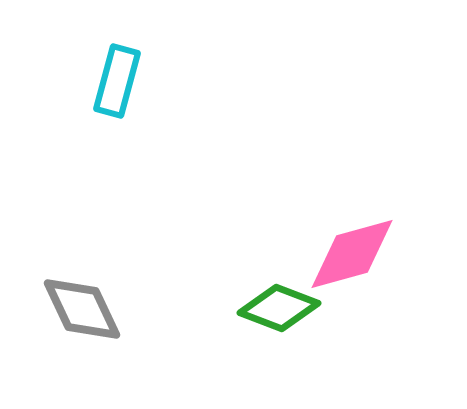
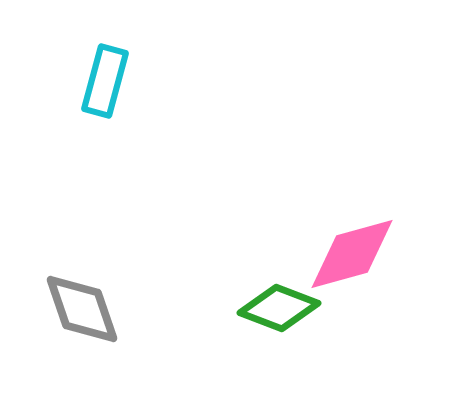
cyan rectangle: moved 12 px left
gray diamond: rotated 6 degrees clockwise
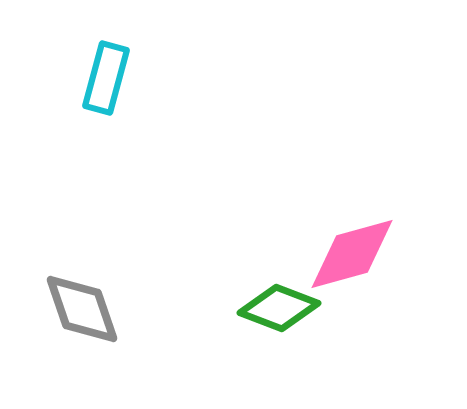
cyan rectangle: moved 1 px right, 3 px up
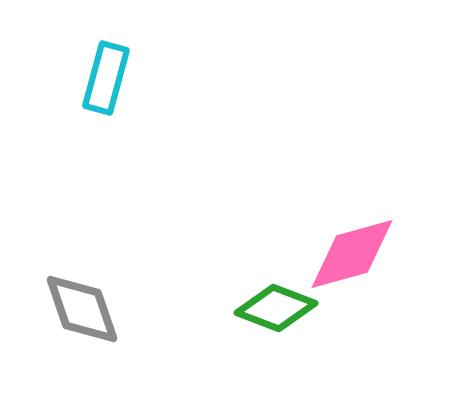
green diamond: moved 3 px left
